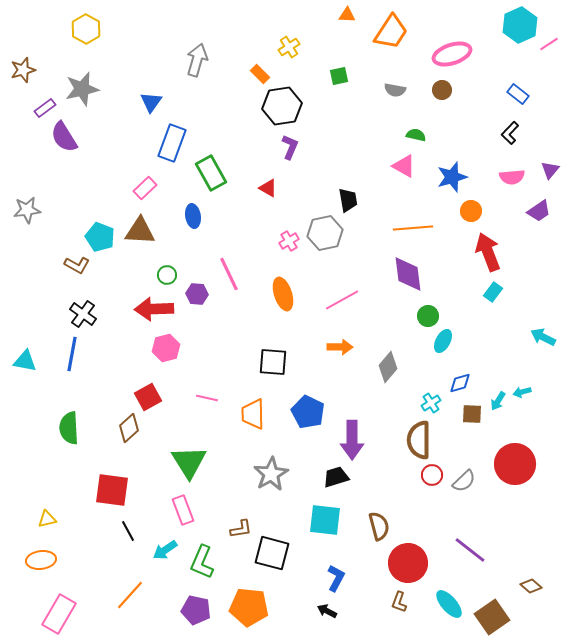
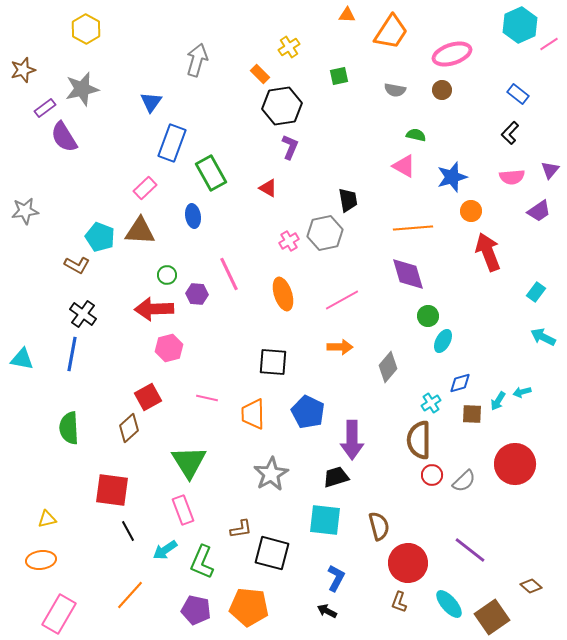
gray star at (27, 210): moved 2 px left, 1 px down
purple diamond at (408, 274): rotated 9 degrees counterclockwise
cyan rectangle at (493, 292): moved 43 px right
pink hexagon at (166, 348): moved 3 px right
cyan triangle at (25, 361): moved 3 px left, 2 px up
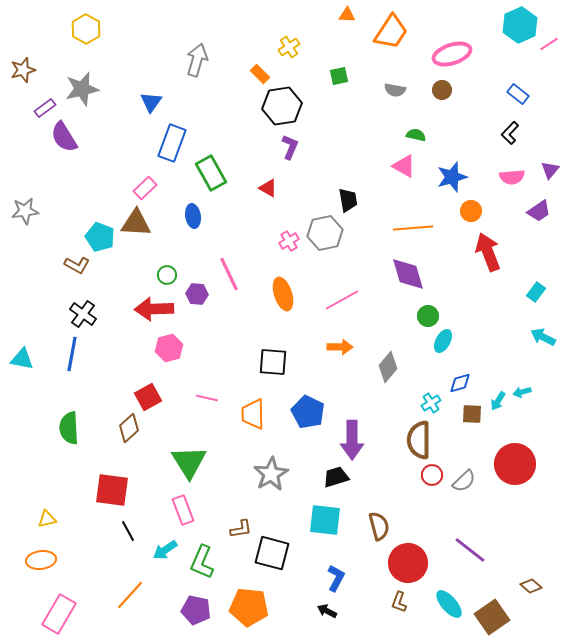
brown triangle at (140, 231): moved 4 px left, 8 px up
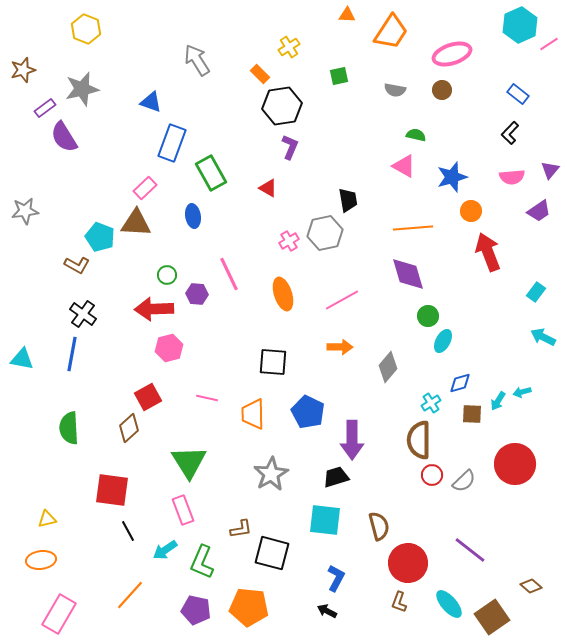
yellow hexagon at (86, 29): rotated 8 degrees counterclockwise
gray arrow at (197, 60): rotated 48 degrees counterclockwise
blue triangle at (151, 102): rotated 45 degrees counterclockwise
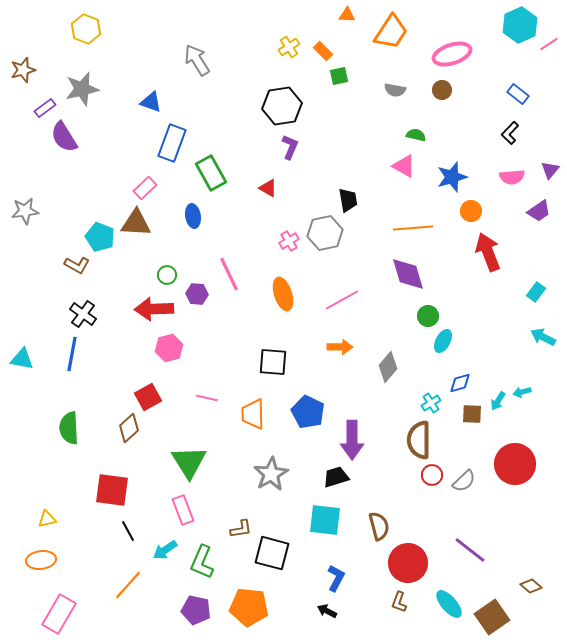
orange rectangle at (260, 74): moved 63 px right, 23 px up
orange line at (130, 595): moved 2 px left, 10 px up
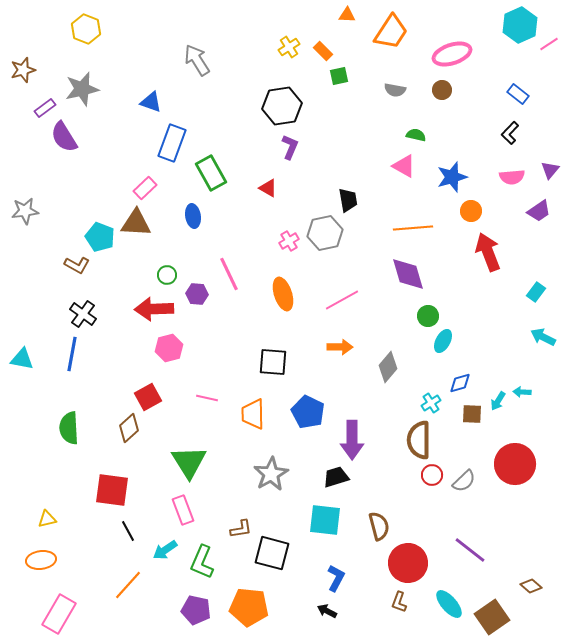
cyan arrow at (522, 392): rotated 18 degrees clockwise
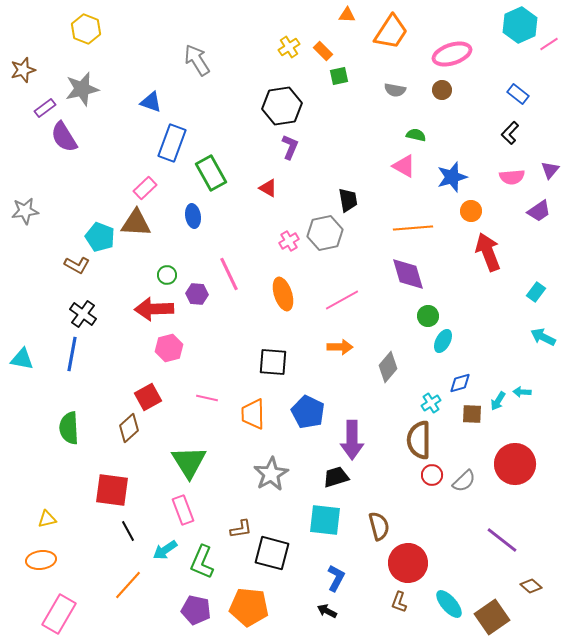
purple line at (470, 550): moved 32 px right, 10 px up
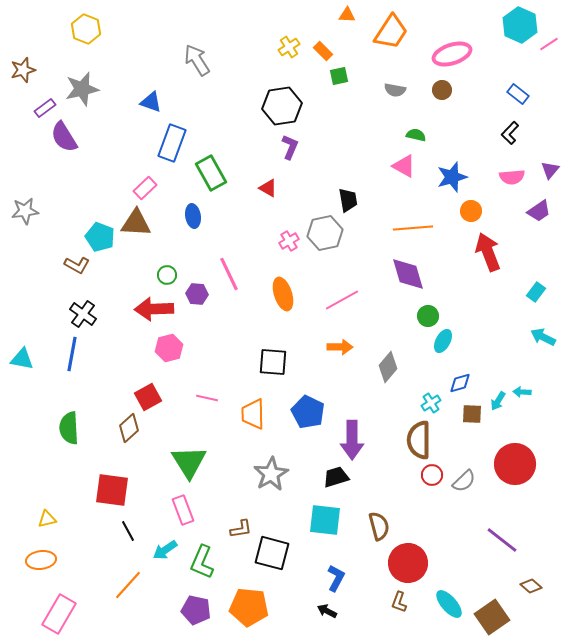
cyan hexagon at (520, 25): rotated 12 degrees counterclockwise
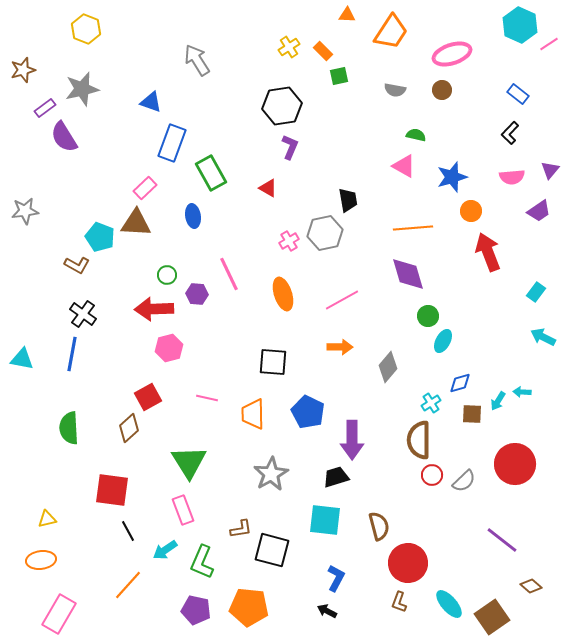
black square at (272, 553): moved 3 px up
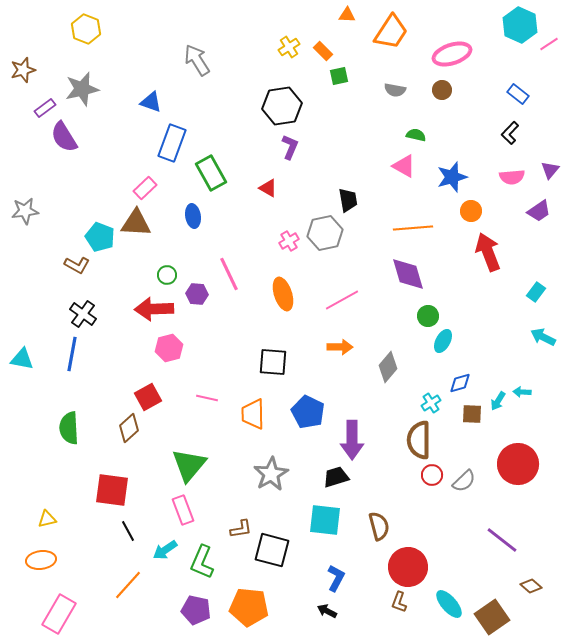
green triangle at (189, 462): moved 3 px down; rotated 12 degrees clockwise
red circle at (515, 464): moved 3 px right
red circle at (408, 563): moved 4 px down
